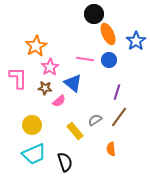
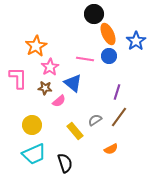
blue circle: moved 4 px up
orange semicircle: rotated 112 degrees counterclockwise
black semicircle: moved 1 px down
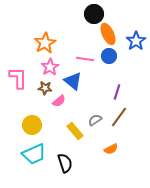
orange star: moved 9 px right, 3 px up
blue triangle: moved 2 px up
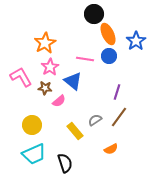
pink L-shape: moved 3 px right, 1 px up; rotated 30 degrees counterclockwise
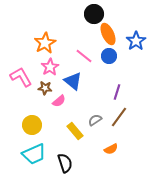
pink line: moved 1 px left, 3 px up; rotated 30 degrees clockwise
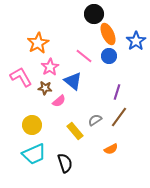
orange star: moved 7 px left
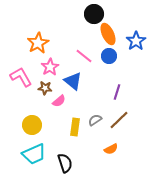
brown line: moved 3 px down; rotated 10 degrees clockwise
yellow rectangle: moved 4 px up; rotated 48 degrees clockwise
